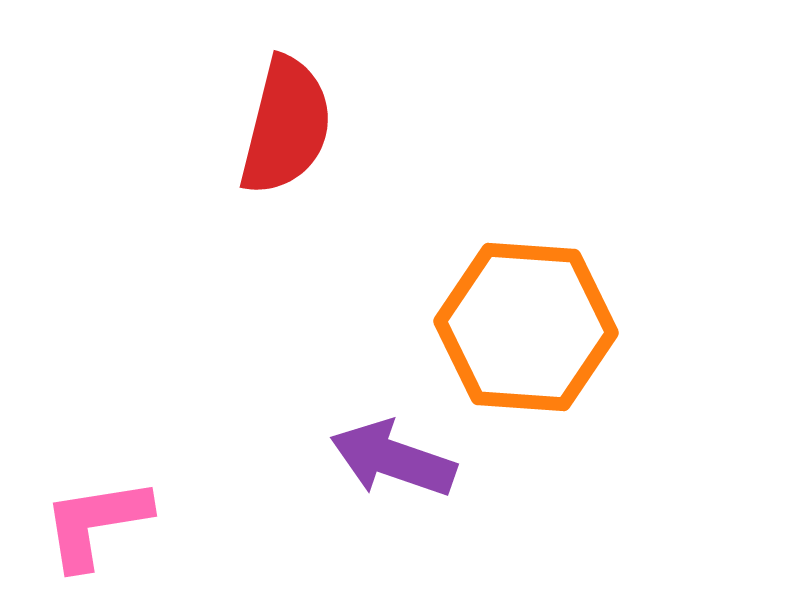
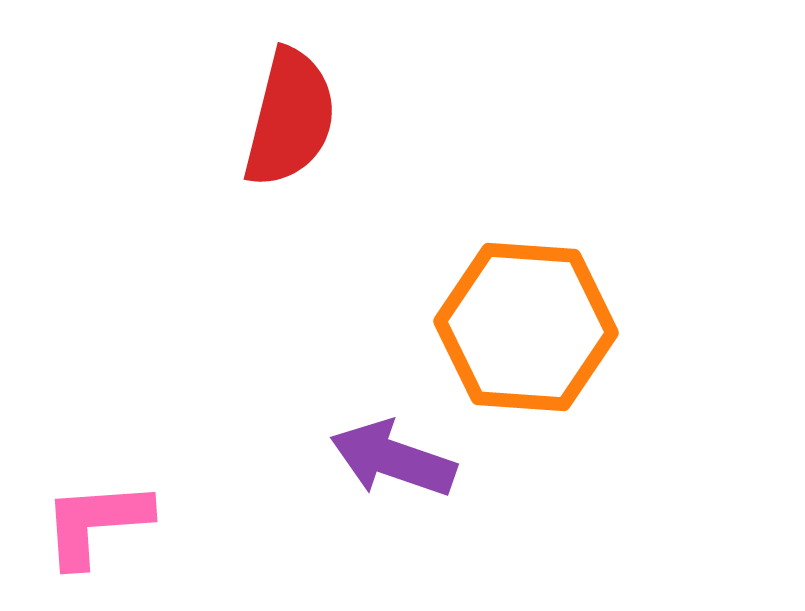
red semicircle: moved 4 px right, 8 px up
pink L-shape: rotated 5 degrees clockwise
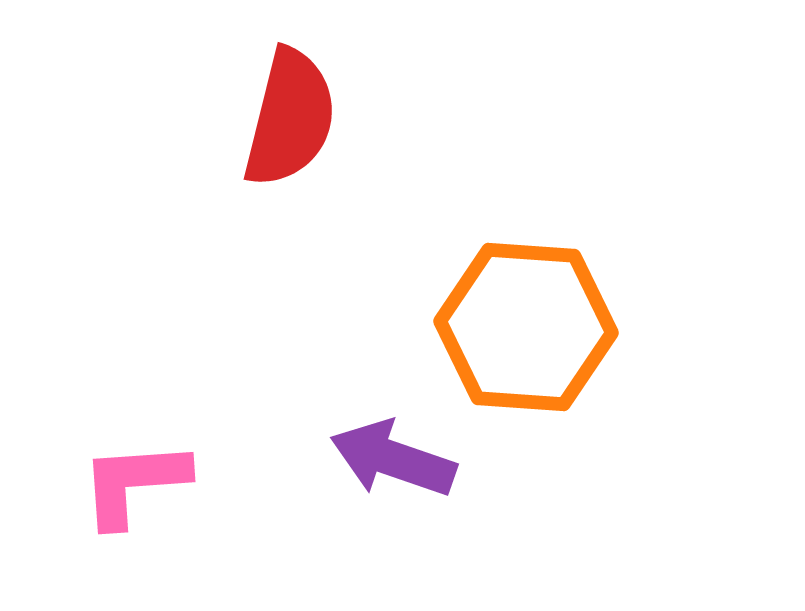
pink L-shape: moved 38 px right, 40 px up
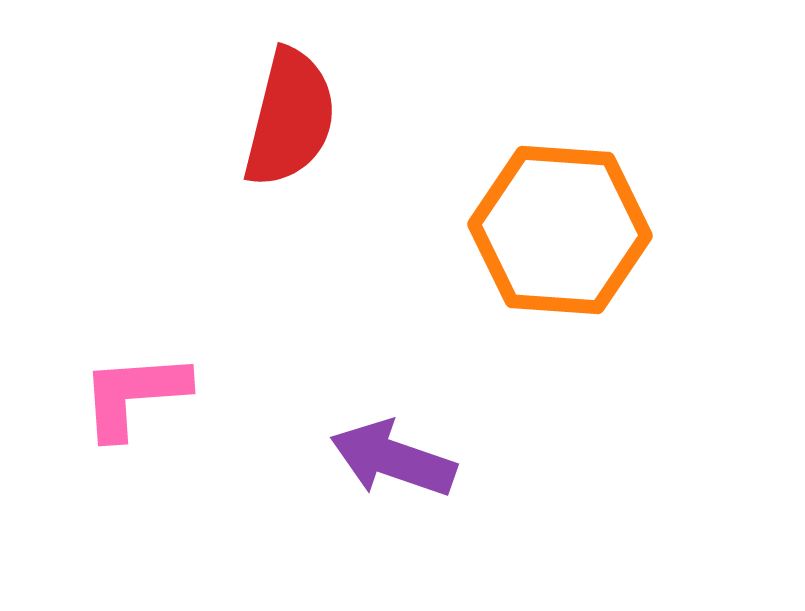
orange hexagon: moved 34 px right, 97 px up
pink L-shape: moved 88 px up
